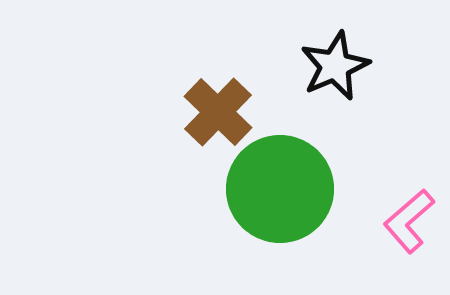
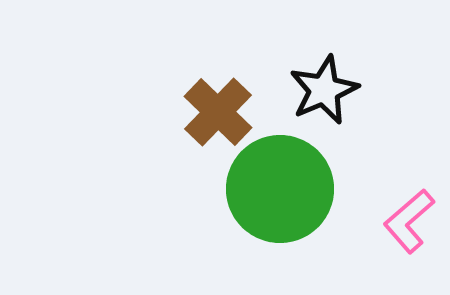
black star: moved 11 px left, 24 px down
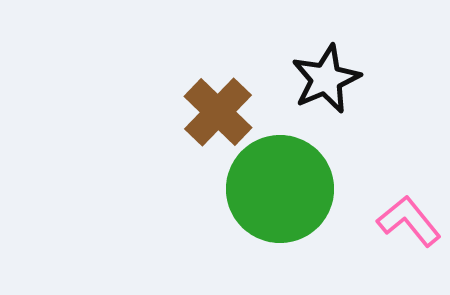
black star: moved 2 px right, 11 px up
pink L-shape: rotated 92 degrees clockwise
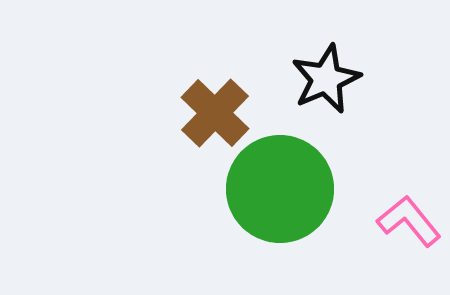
brown cross: moved 3 px left, 1 px down
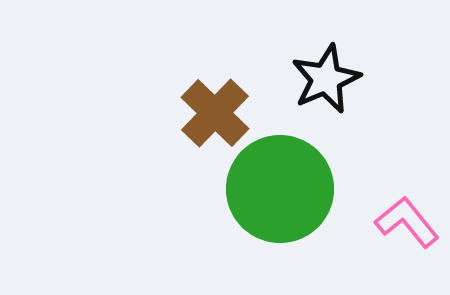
pink L-shape: moved 2 px left, 1 px down
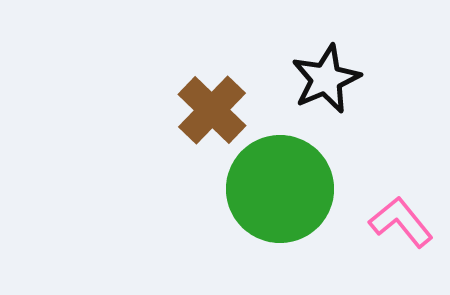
brown cross: moved 3 px left, 3 px up
pink L-shape: moved 6 px left
